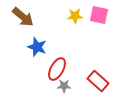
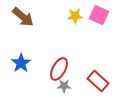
pink square: rotated 12 degrees clockwise
blue star: moved 16 px left, 16 px down; rotated 18 degrees clockwise
red ellipse: moved 2 px right
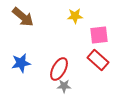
pink square: moved 20 px down; rotated 30 degrees counterclockwise
blue star: rotated 24 degrees clockwise
red rectangle: moved 21 px up
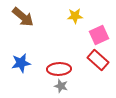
pink square: rotated 18 degrees counterclockwise
red ellipse: rotated 60 degrees clockwise
gray star: moved 3 px left; rotated 16 degrees clockwise
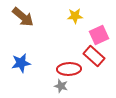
red rectangle: moved 4 px left, 4 px up
red ellipse: moved 10 px right
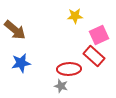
brown arrow: moved 8 px left, 13 px down
